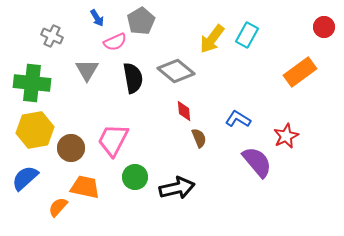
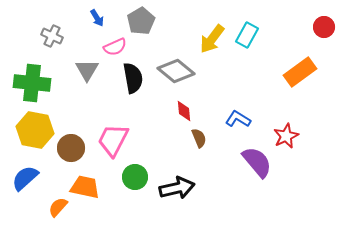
pink semicircle: moved 5 px down
yellow hexagon: rotated 21 degrees clockwise
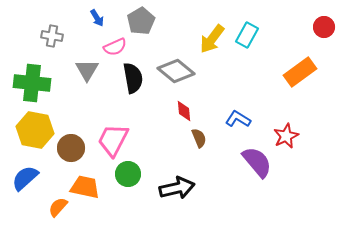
gray cross: rotated 15 degrees counterclockwise
green circle: moved 7 px left, 3 px up
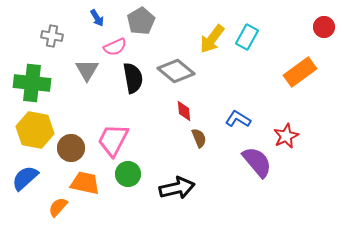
cyan rectangle: moved 2 px down
orange trapezoid: moved 4 px up
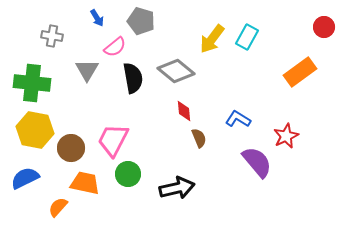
gray pentagon: rotated 24 degrees counterclockwise
pink semicircle: rotated 15 degrees counterclockwise
blue semicircle: rotated 16 degrees clockwise
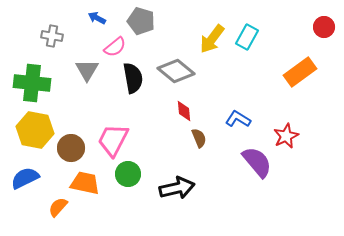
blue arrow: rotated 150 degrees clockwise
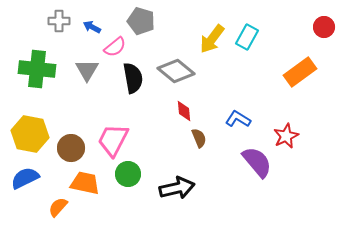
blue arrow: moved 5 px left, 9 px down
gray cross: moved 7 px right, 15 px up; rotated 10 degrees counterclockwise
green cross: moved 5 px right, 14 px up
yellow hexagon: moved 5 px left, 4 px down
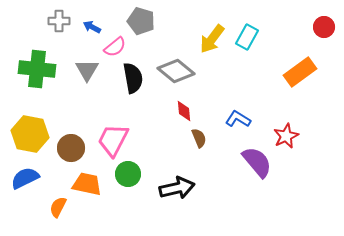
orange trapezoid: moved 2 px right, 1 px down
orange semicircle: rotated 15 degrees counterclockwise
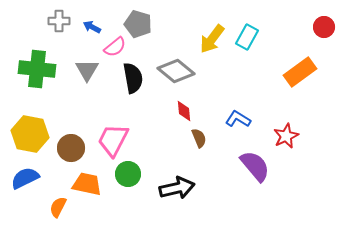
gray pentagon: moved 3 px left, 3 px down
purple semicircle: moved 2 px left, 4 px down
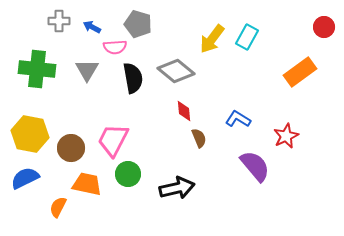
pink semicircle: rotated 35 degrees clockwise
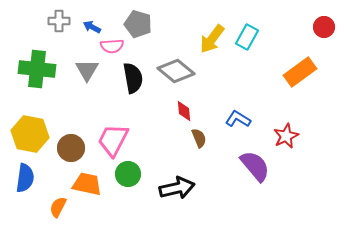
pink semicircle: moved 3 px left, 1 px up
blue semicircle: rotated 124 degrees clockwise
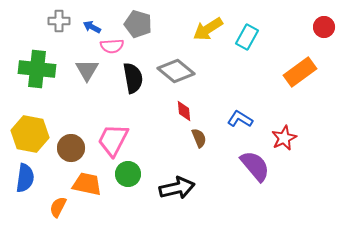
yellow arrow: moved 4 px left, 10 px up; rotated 20 degrees clockwise
blue L-shape: moved 2 px right
red star: moved 2 px left, 2 px down
